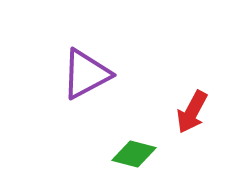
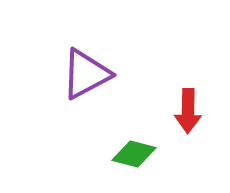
red arrow: moved 4 px left, 1 px up; rotated 27 degrees counterclockwise
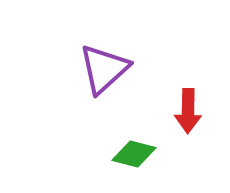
purple triangle: moved 18 px right, 5 px up; rotated 14 degrees counterclockwise
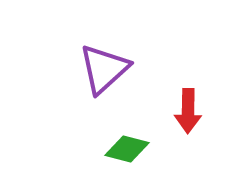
green diamond: moved 7 px left, 5 px up
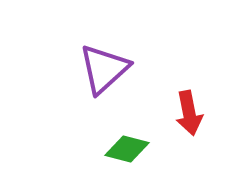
red arrow: moved 1 px right, 2 px down; rotated 12 degrees counterclockwise
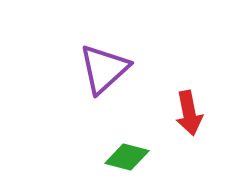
green diamond: moved 8 px down
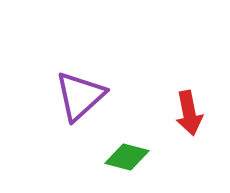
purple triangle: moved 24 px left, 27 px down
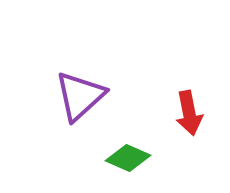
green diamond: moved 1 px right, 1 px down; rotated 9 degrees clockwise
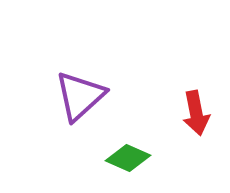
red arrow: moved 7 px right
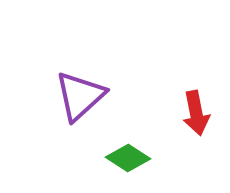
green diamond: rotated 9 degrees clockwise
